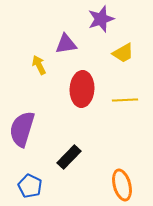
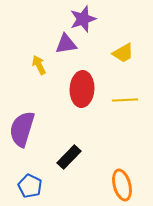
purple star: moved 18 px left
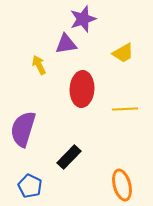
yellow line: moved 9 px down
purple semicircle: moved 1 px right
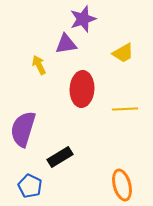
black rectangle: moved 9 px left; rotated 15 degrees clockwise
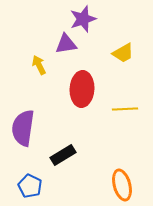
purple semicircle: moved 1 px up; rotated 9 degrees counterclockwise
black rectangle: moved 3 px right, 2 px up
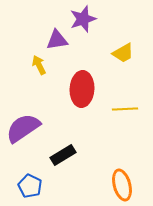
purple triangle: moved 9 px left, 4 px up
purple semicircle: rotated 48 degrees clockwise
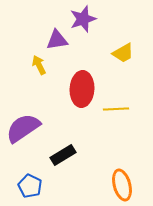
yellow line: moved 9 px left
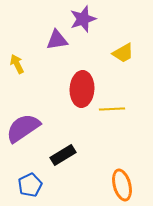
yellow arrow: moved 22 px left, 1 px up
yellow line: moved 4 px left
blue pentagon: moved 1 px up; rotated 20 degrees clockwise
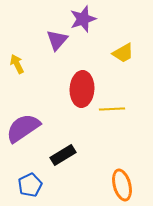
purple triangle: rotated 40 degrees counterclockwise
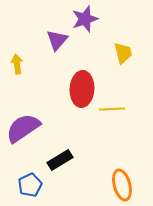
purple star: moved 2 px right
yellow trapezoid: rotated 75 degrees counterclockwise
yellow arrow: rotated 18 degrees clockwise
black rectangle: moved 3 px left, 5 px down
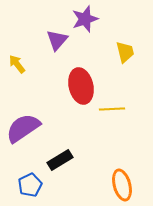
yellow trapezoid: moved 2 px right, 1 px up
yellow arrow: rotated 30 degrees counterclockwise
red ellipse: moved 1 px left, 3 px up; rotated 16 degrees counterclockwise
